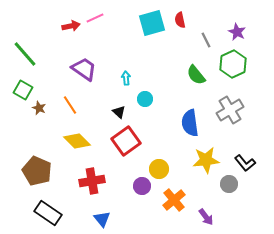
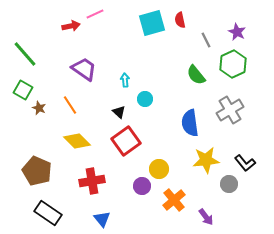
pink line: moved 4 px up
cyan arrow: moved 1 px left, 2 px down
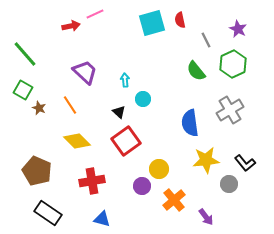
purple star: moved 1 px right, 3 px up
purple trapezoid: moved 1 px right, 3 px down; rotated 8 degrees clockwise
green semicircle: moved 4 px up
cyan circle: moved 2 px left
blue triangle: rotated 36 degrees counterclockwise
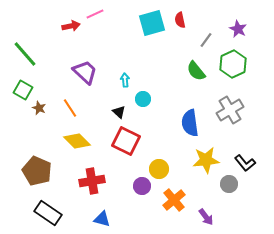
gray line: rotated 63 degrees clockwise
orange line: moved 3 px down
red square: rotated 28 degrees counterclockwise
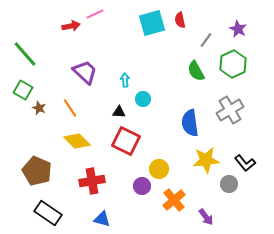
green semicircle: rotated 10 degrees clockwise
black triangle: rotated 40 degrees counterclockwise
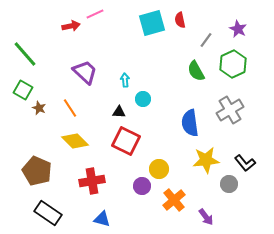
yellow diamond: moved 2 px left
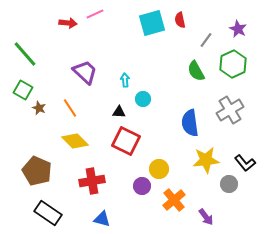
red arrow: moved 3 px left, 3 px up; rotated 18 degrees clockwise
